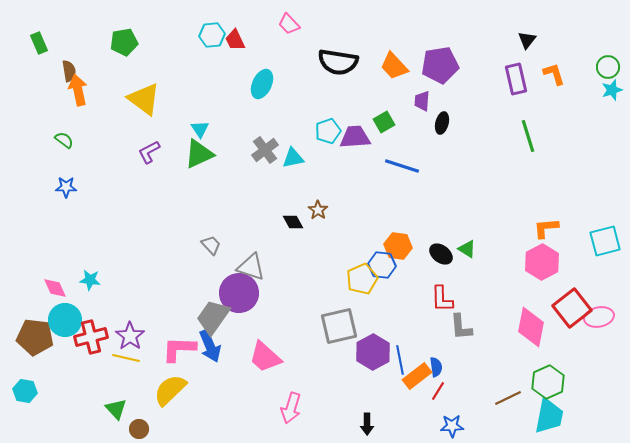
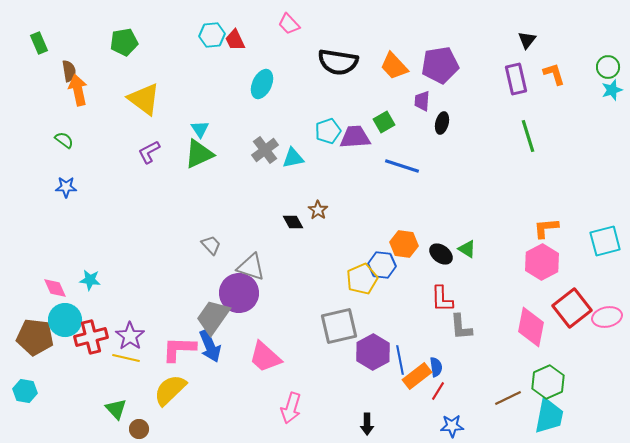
orange hexagon at (398, 246): moved 6 px right, 2 px up
pink ellipse at (599, 317): moved 8 px right
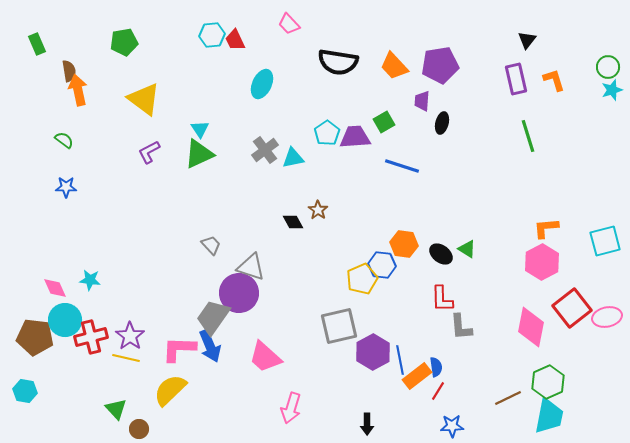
green rectangle at (39, 43): moved 2 px left, 1 px down
orange L-shape at (554, 74): moved 6 px down
cyan pentagon at (328, 131): moved 1 px left, 2 px down; rotated 15 degrees counterclockwise
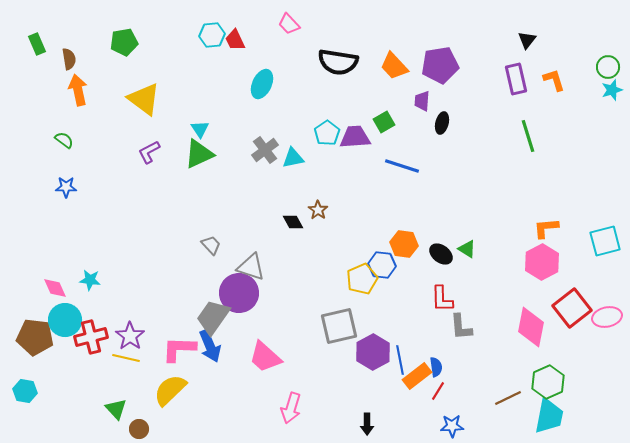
brown semicircle at (69, 71): moved 12 px up
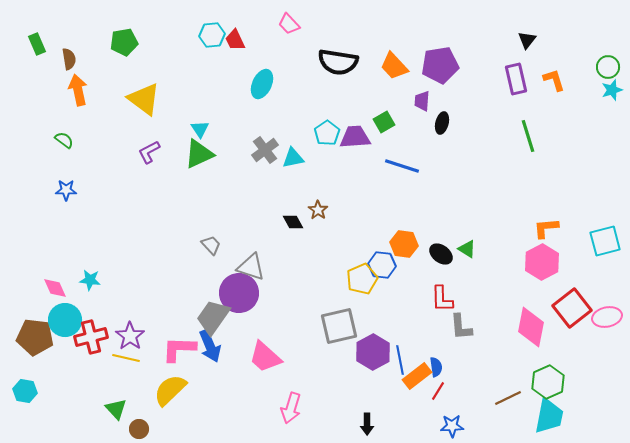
blue star at (66, 187): moved 3 px down
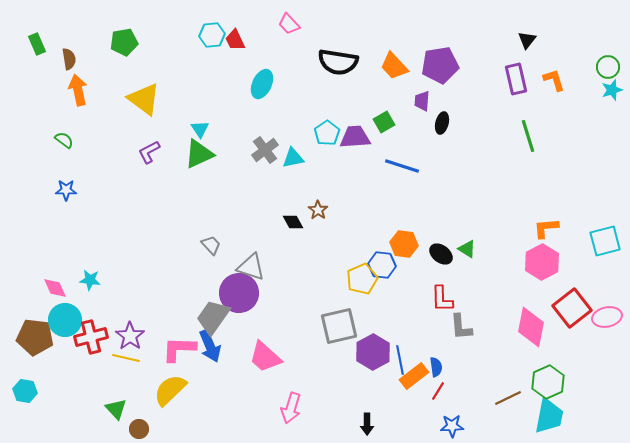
orange rectangle at (417, 376): moved 3 px left
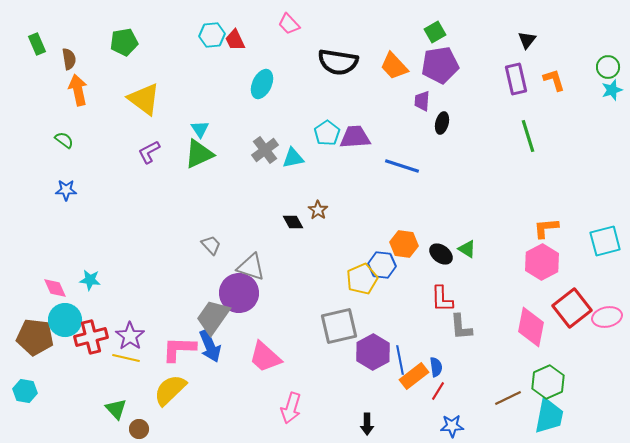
green square at (384, 122): moved 51 px right, 90 px up
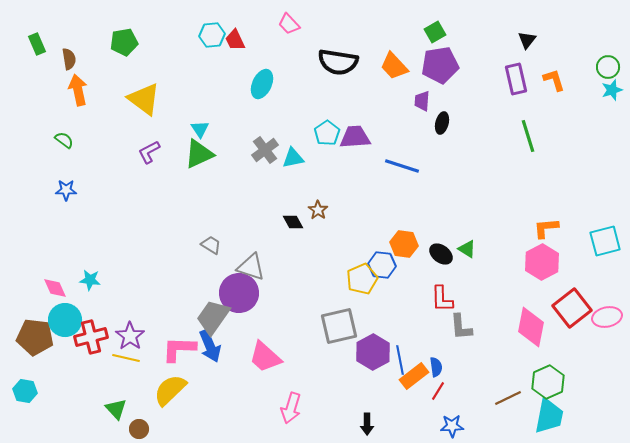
gray trapezoid at (211, 245): rotated 15 degrees counterclockwise
